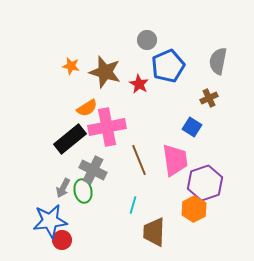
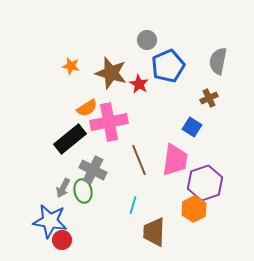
brown star: moved 6 px right, 1 px down
pink cross: moved 2 px right, 5 px up
pink trapezoid: rotated 16 degrees clockwise
blue star: rotated 16 degrees clockwise
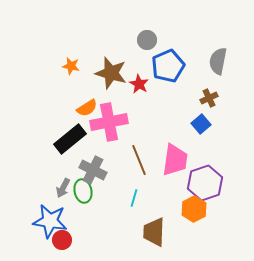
blue square: moved 9 px right, 3 px up; rotated 18 degrees clockwise
cyan line: moved 1 px right, 7 px up
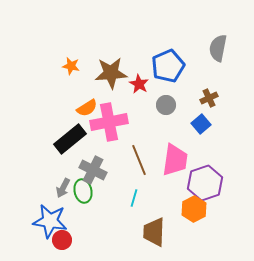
gray circle: moved 19 px right, 65 px down
gray semicircle: moved 13 px up
brown star: rotated 20 degrees counterclockwise
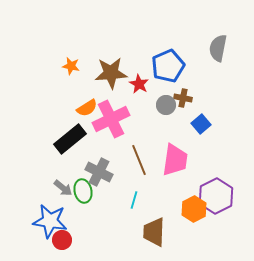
brown cross: moved 26 px left; rotated 36 degrees clockwise
pink cross: moved 2 px right, 3 px up; rotated 15 degrees counterclockwise
gray cross: moved 6 px right, 2 px down
purple hexagon: moved 11 px right, 13 px down; rotated 8 degrees counterclockwise
gray arrow: rotated 78 degrees counterclockwise
cyan line: moved 2 px down
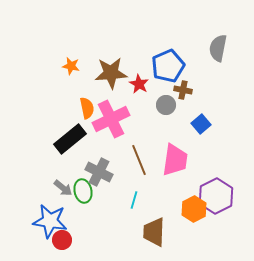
brown cross: moved 8 px up
orange semicircle: rotated 70 degrees counterclockwise
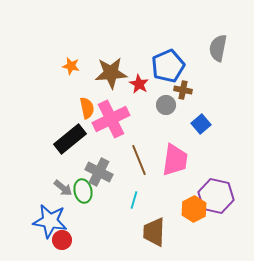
purple hexagon: rotated 20 degrees counterclockwise
